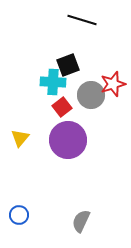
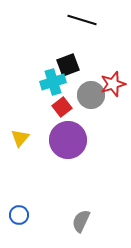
cyan cross: rotated 20 degrees counterclockwise
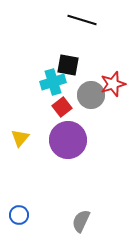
black square: rotated 30 degrees clockwise
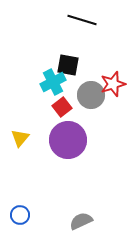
cyan cross: rotated 10 degrees counterclockwise
blue circle: moved 1 px right
gray semicircle: rotated 40 degrees clockwise
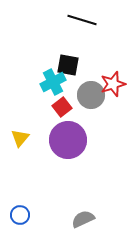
gray semicircle: moved 2 px right, 2 px up
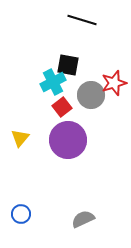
red star: moved 1 px right, 1 px up
blue circle: moved 1 px right, 1 px up
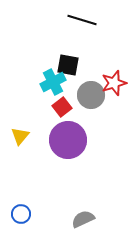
yellow triangle: moved 2 px up
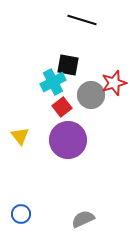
yellow triangle: rotated 18 degrees counterclockwise
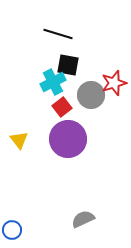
black line: moved 24 px left, 14 px down
yellow triangle: moved 1 px left, 4 px down
purple circle: moved 1 px up
blue circle: moved 9 px left, 16 px down
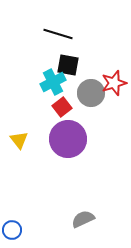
gray circle: moved 2 px up
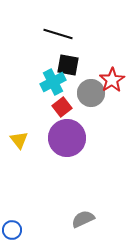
red star: moved 2 px left, 3 px up; rotated 15 degrees counterclockwise
purple circle: moved 1 px left, 1 px up
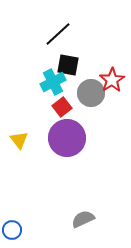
black line: rotated 60 degrees counterclockwise
